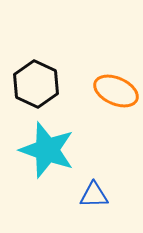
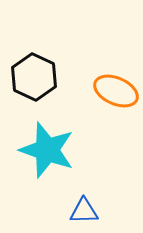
black hexagon: moved 2 px left, 7 px up
blue triangle: moved 10 px left, 16 px down
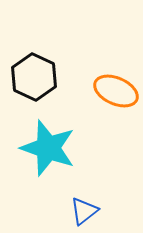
cyan star: moved 1 px right, 2 px up
blue triangle: rotated 36 degrees counterclockwise
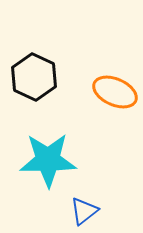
orange ellipse: moved 1 px left, 1 px down
cyan star: moved 12 px down; rotated 20 degrees counterclockwise
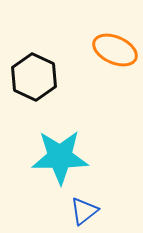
orange ellipse: moved 42 px up
cyan star: moved 12 px right, 3 px up
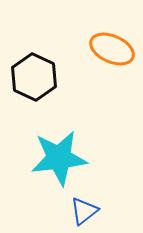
orange ellipse: moved 3 px left, 1 px up
cyan star: moved 1 px left, 1 px down; rotated 6 degrees counterclockwise
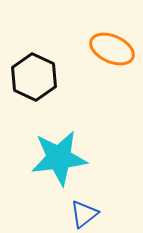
blue triangle: moved 3 px down
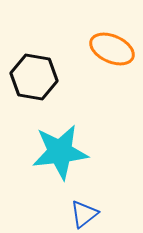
black hexagon: rotated 15 degrees counterclockwise
cyan star: moved 1 px right, 6 px up
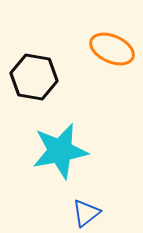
cyan star: moved 1 px up; rotated 4 degrees counterclockwise
blue triangle: moved 2 px right, 1 px up
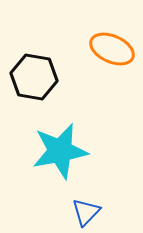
blue triangle: moved 1 px up; rotated 8 degrees counterclockwise
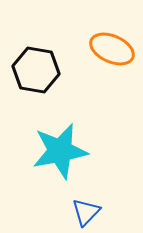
black hexagon: moved 2 px right, 7 px up
